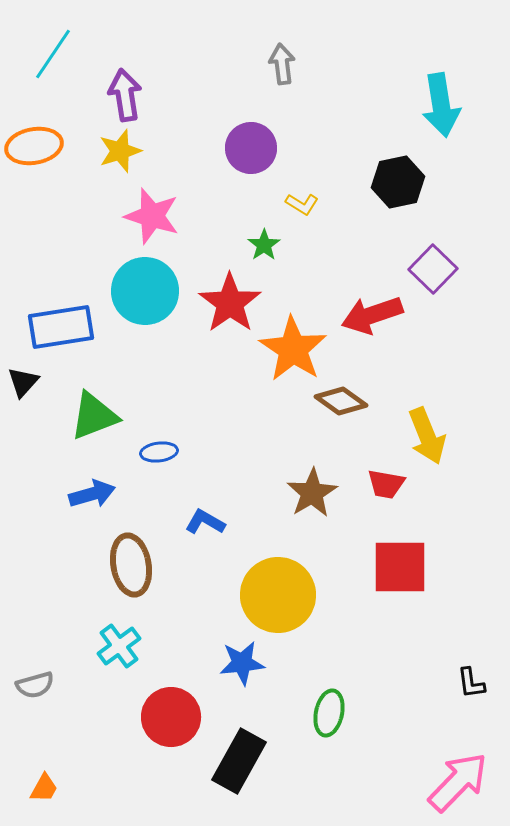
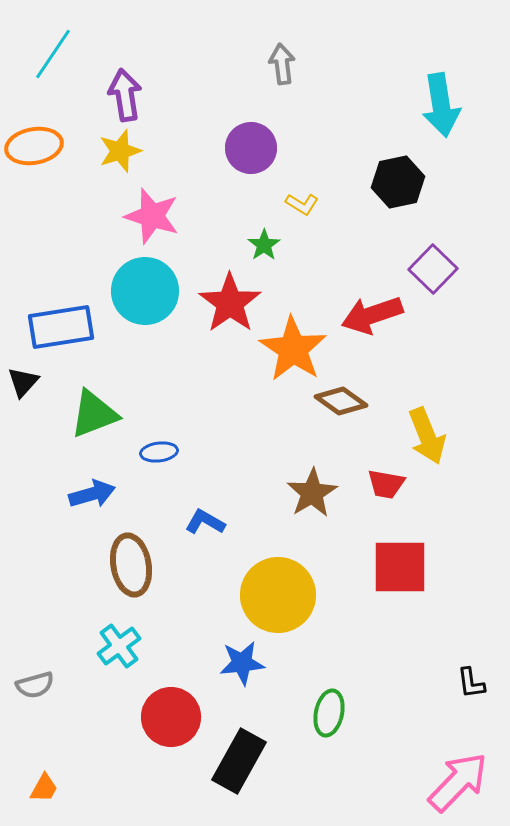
green triangle: moved 2 px up
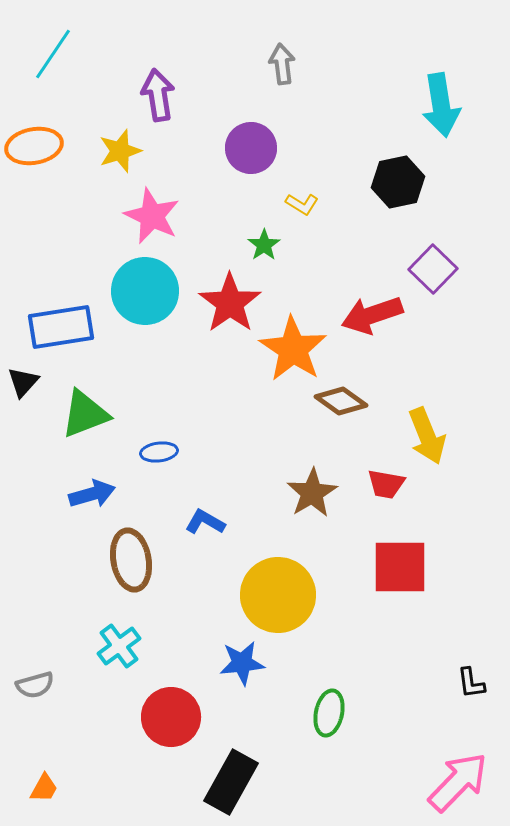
purple arrow: moved 33 px right
pink star: rotated 8 degrees clockwise
green triangle: moved 9 px left
brown ellipse: moved 5 px up
black rectangle: moved 8 px left, 21 px down
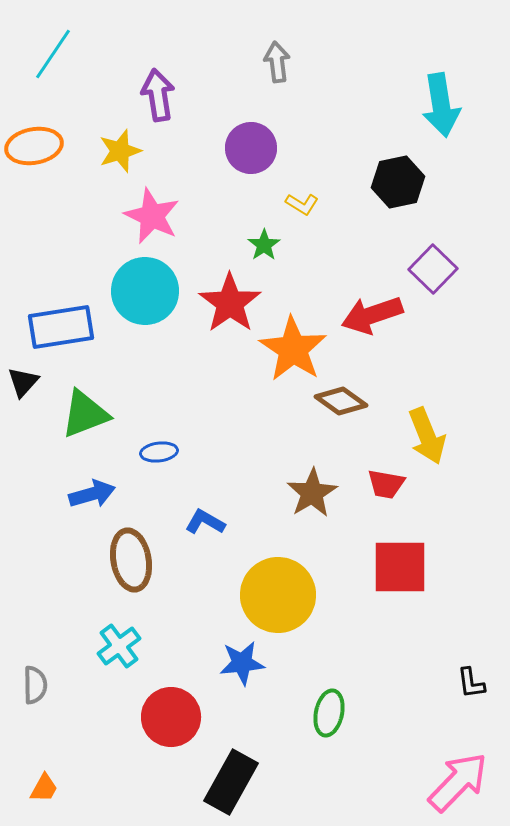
gray arrow: moved 5 px left, 2 px up
gray semicircle: rotated 75 degrees counterclockwise
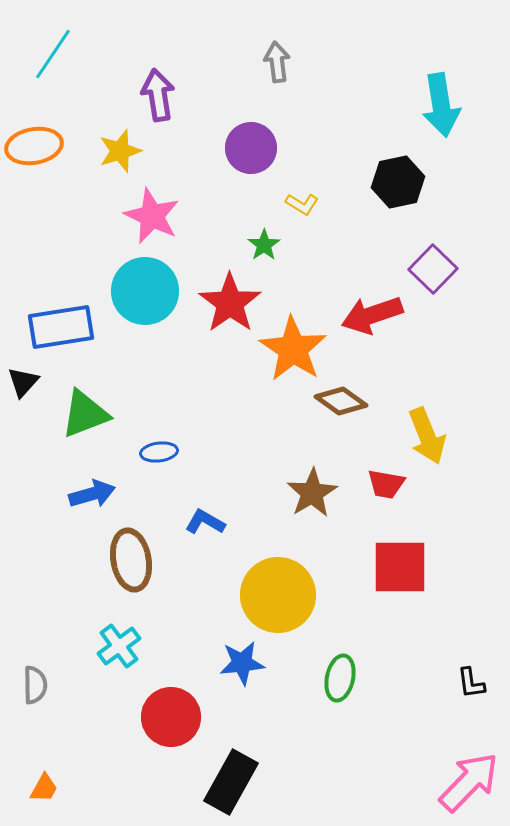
green ellipse: moved 11 px right, 35 px up
pink arrow: moved 11 px right
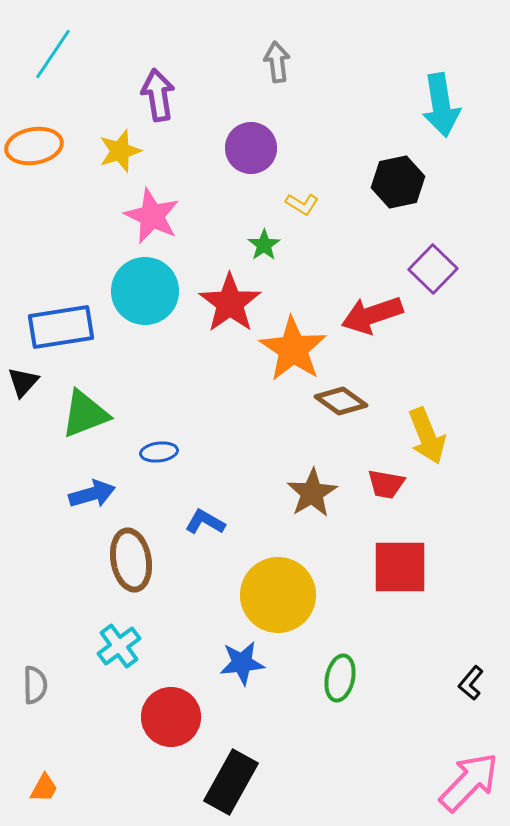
black L-shape: rotated 48 degrees clockwise
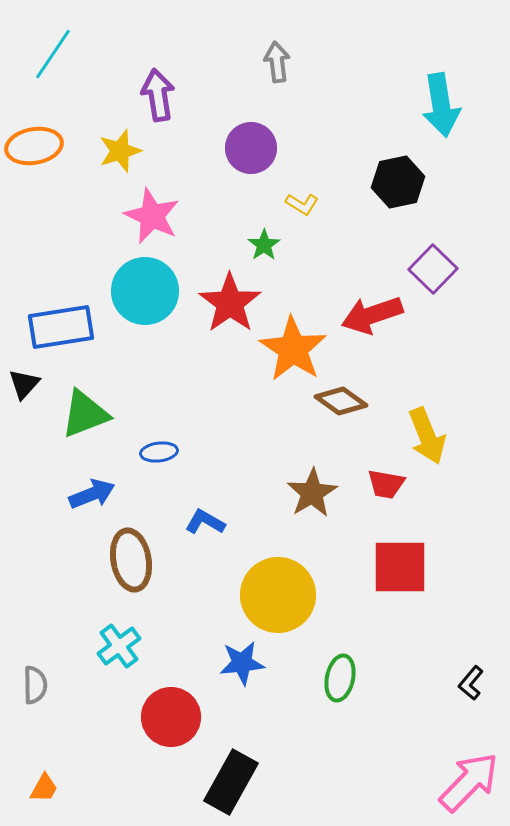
black triangle: moved 1 px right, 2 px down
blue arrow: rotated 6 degrees counterclockwise
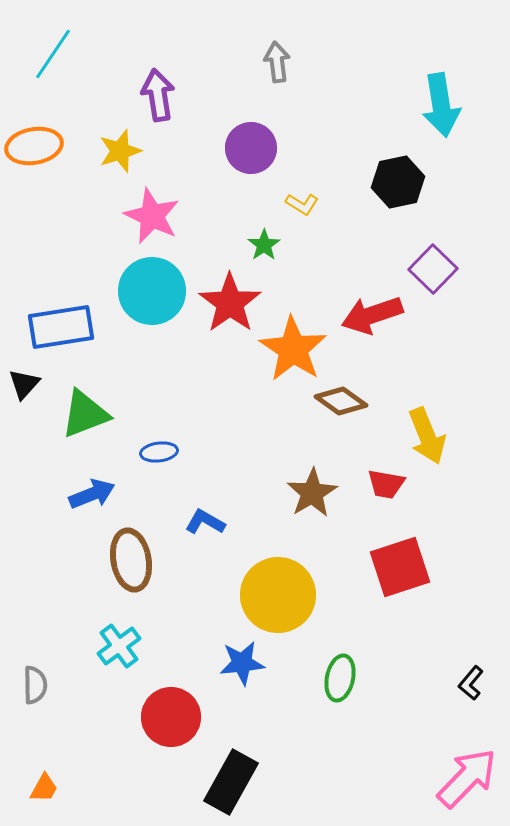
cyan circle: moved 7 px right
red square: rotated 18 degrees counterclockwise
pink arrow: moved 2 px left, 4 px up
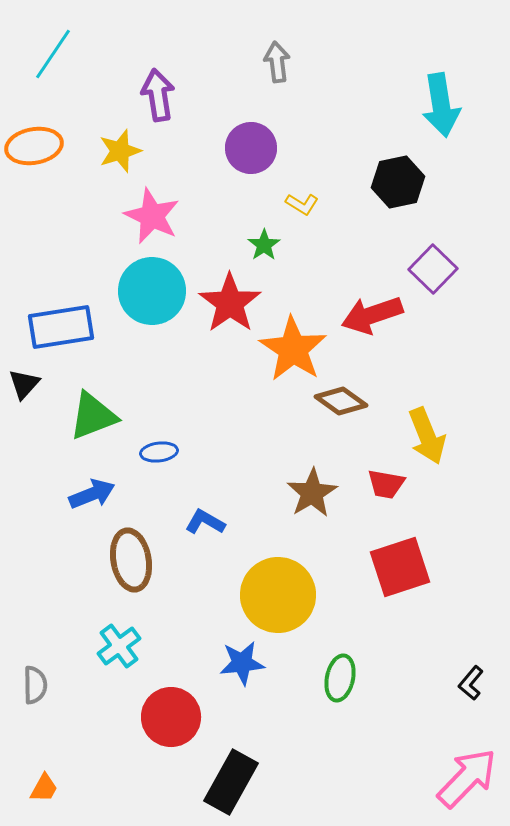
green triangle: moved 8 px right, 2 px down
